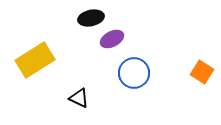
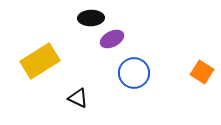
black ellipse: rotated 10 degrees clockwise
yellow rectangle: moved 5 px right, 1 px down
black triangle: moved 1 px left
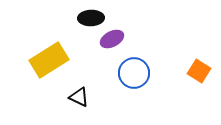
yellow rectangle: moved 9 px right, 1 px up
orange square: moved 3 px left, 1 px up
black triangle: moved 1 px right, 1 px up
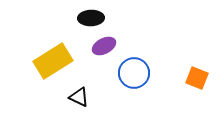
purple ellipse: moved 8 px left, 7 px down
yellow rectangle: moved 4 px right, 1 px down
orange square: moved 2 px left, 7 px down; rotated 10 degrees counterclockwise
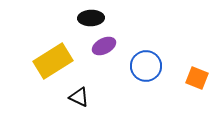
blue circle: moved 12 px right, 7 px up
